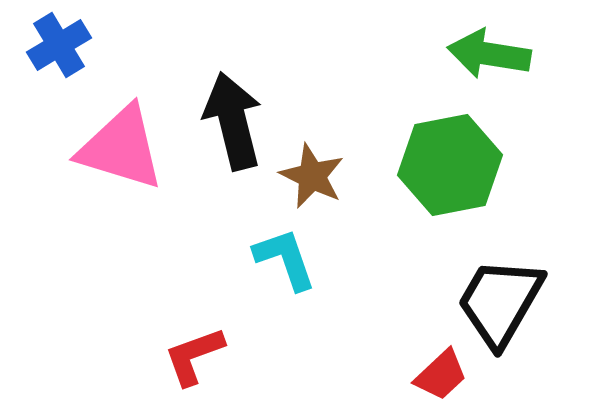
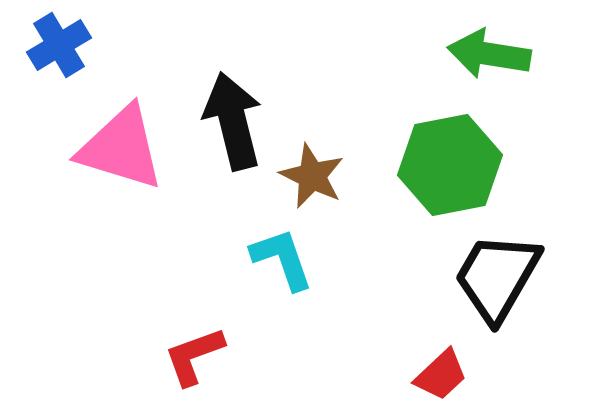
cyan L-shape: moved 3 px left
black trapezoid: moved 3 px left, 25 px up
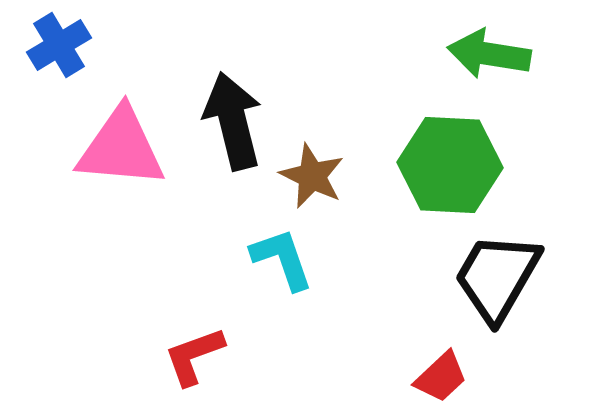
pink triangle: rotated 12 degrees counterclockwise
green hexagon: rotated 14 degrees clockwise
red trapezoid: moved 2 px down
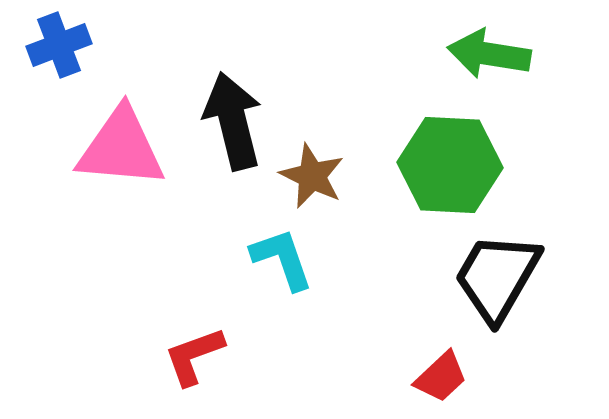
blue cross: rotated 10 degrees clockwise
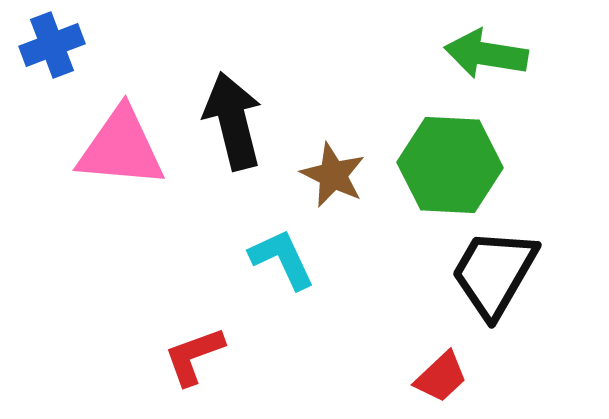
blue cross: moved 7 px left
green arrow: moved 3 px left
brown star: moved 21 px right, 1 px up
cyan L-shape: rotated 6 degrees counterclockwise
black trapezoid: moved 3 px left, 4 px up
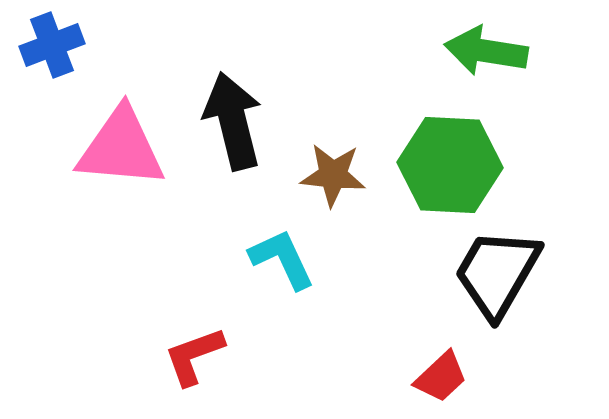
green arrow: moved 3 px up
brown star: rotated 20 degrees counterclockwise
black trapezoid: moved 3 px right
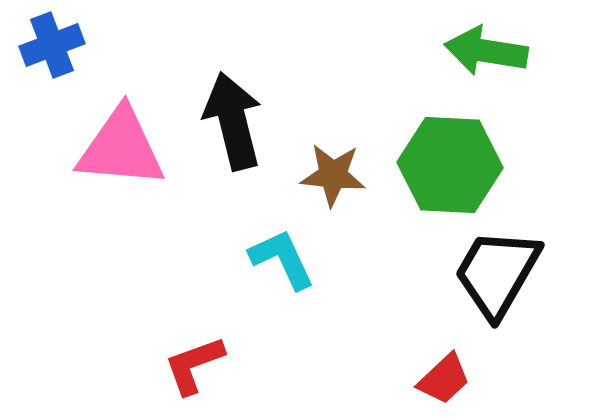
red L-shape: moved 9 px down
red trapezoid: moved 3 px right, 2 px down
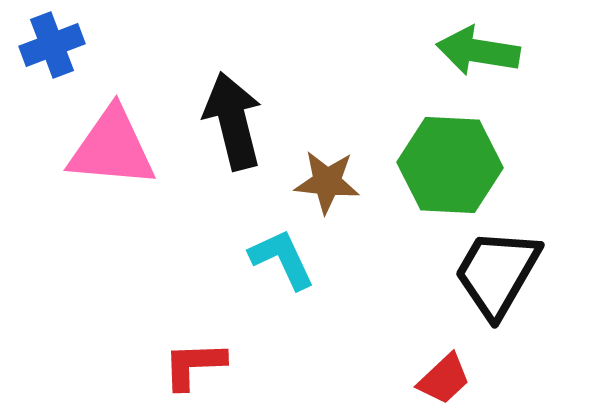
green arrow: moved 8 px left
pink triangle: moved 9 px left
brown star: moved 6 px left, 7 px down
red L-shape: rotated 18 degrees clockwise
